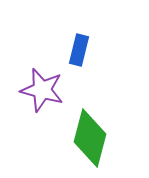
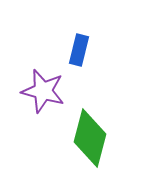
purple star: moved 1 px right, 1 px down
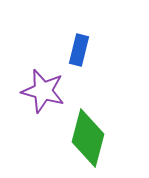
green diamond: moved 2 px left
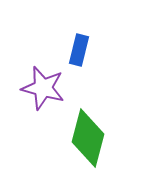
purple star: moved 3 px up
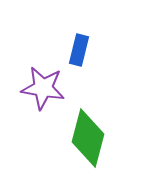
purple star: rotated 6 degrees counterclockwise
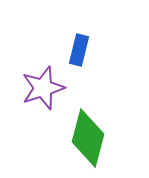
purple star: rotated 27 degrees counterclockwise
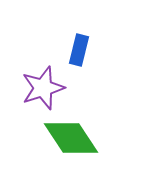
green diamond: moved 17 px left; rotated 48 degrees counterclockwise
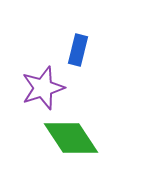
blue rectangle: moved 1 px left
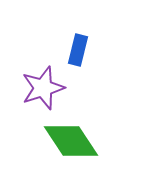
green diamond: moved 3 px down
